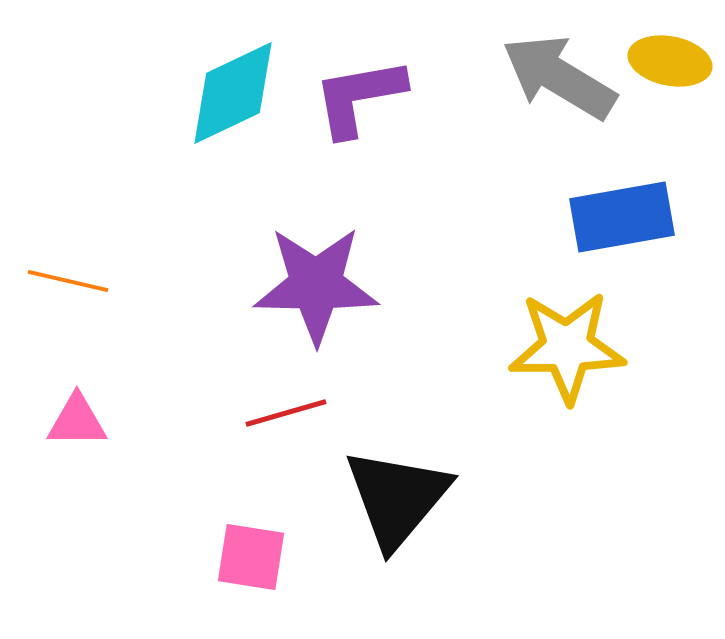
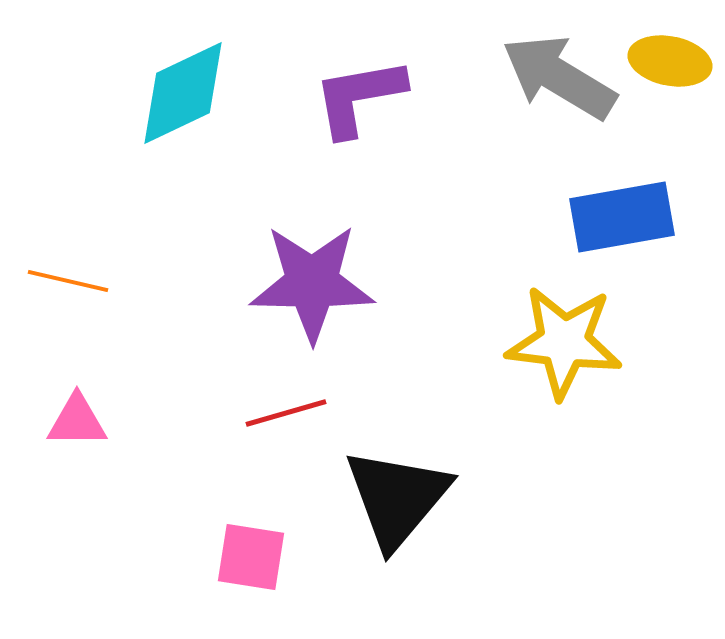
cyan diamond: moved 50 px left
purple star: moved 4 px left, 2 px up
yellow star: moved 3 px left, 5 px up; rotated 8 degrees clockwise
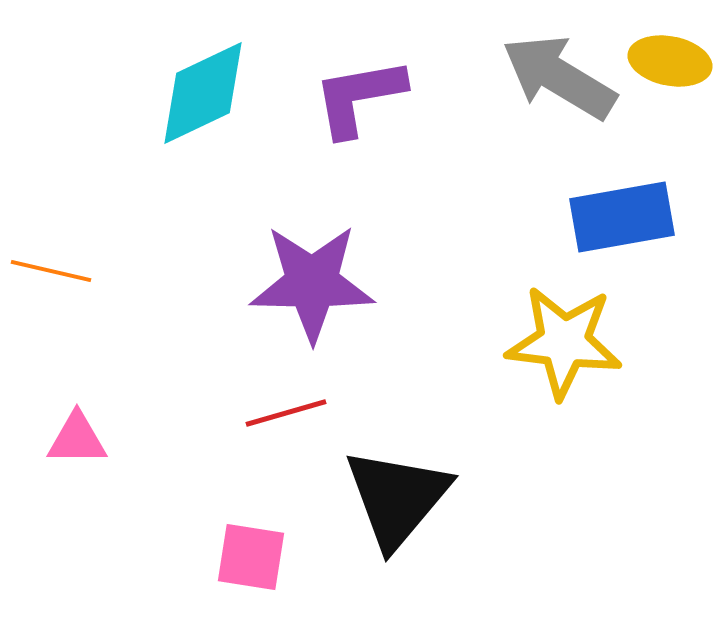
cyan diamond: moved 20 px right
orange line: moved 17 px left, 10 px up
pink triangle: moved 18 px down
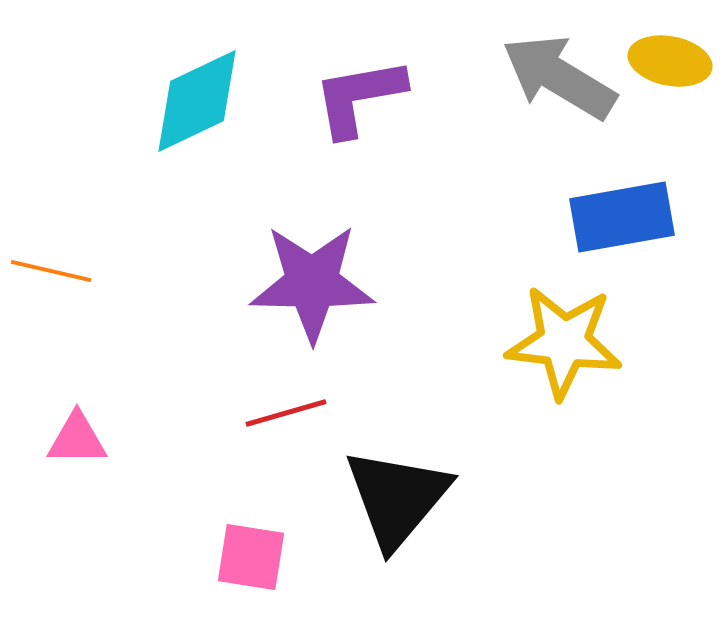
cyan diamond: moved 6 px left, 8 px down
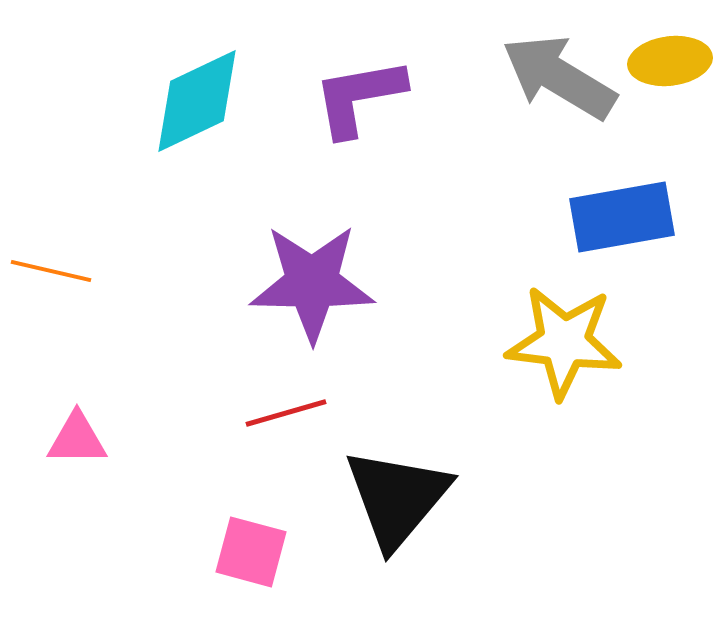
yellow ellipse: rotated 18 degrees counterclockwise
pink square: moved 5 px up; rotated 6 degrees clockwise
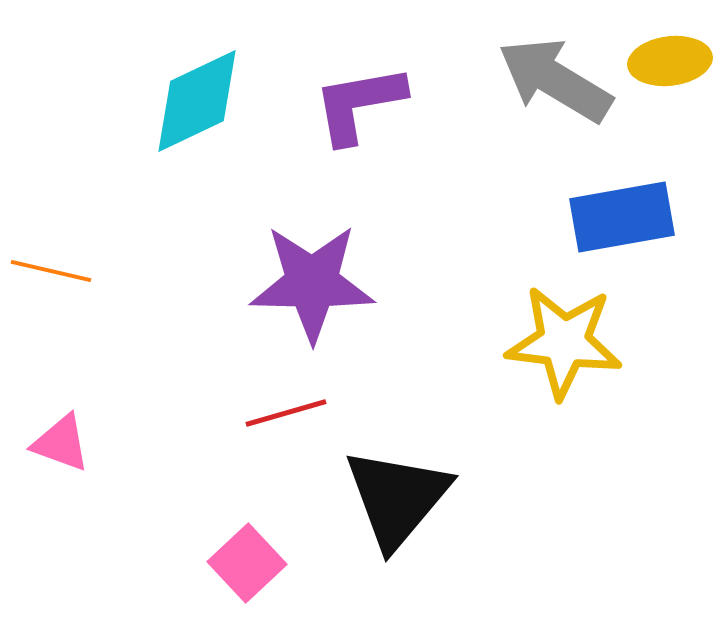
gray arrow: moved 4 px left, 3 px down
purple L-shape: moved 7 px down
pink triangle: moved 16 px left, 4 px down; rotated 20 degrees clockwise
pink square: moved 4 px left, 11 px down; rotated 32 degrees clockwise
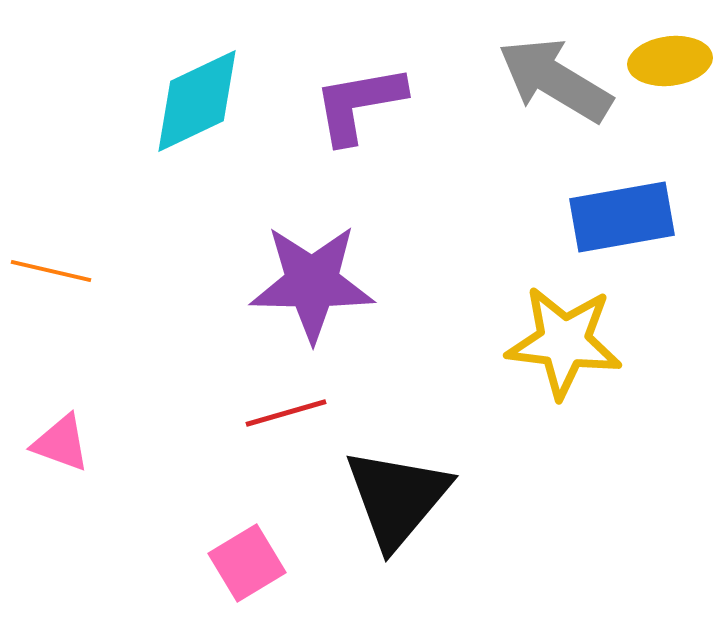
pink square: rotated 12 degrees clockwise
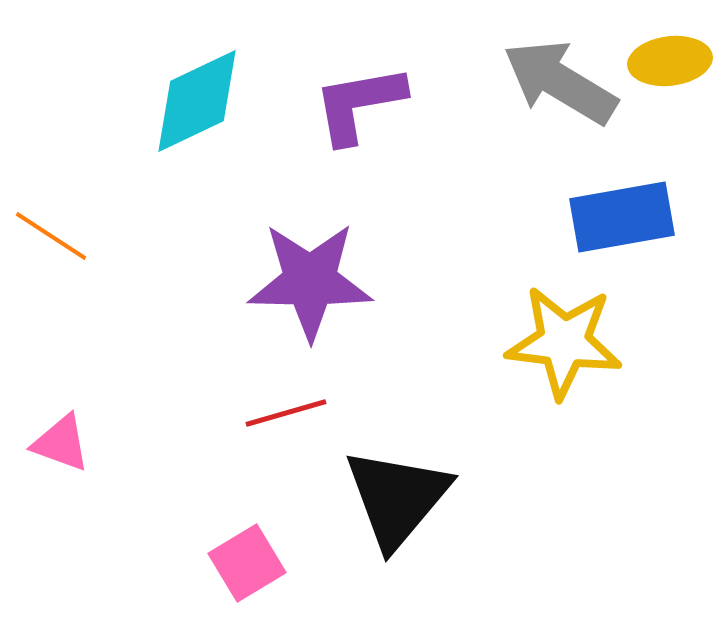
gray arrow: moved 5 px right, 2 px down
orange line: moved 35 px up; rotated 20 degrees clockwise
purple star: moved 2 px left, 2 px up
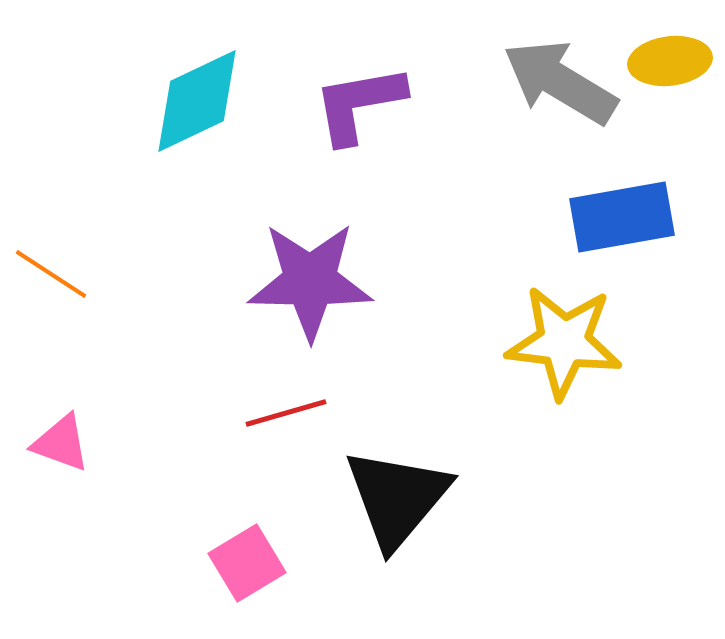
orange line: moved 38 px down
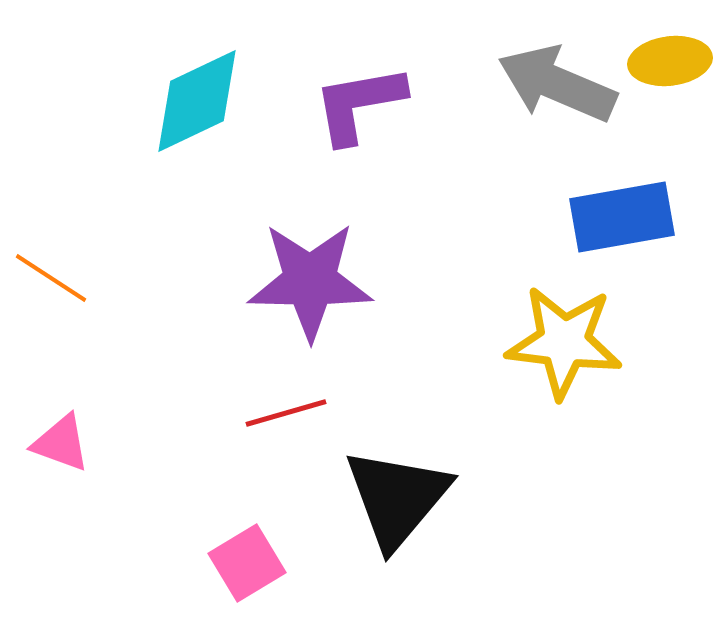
gray arrow: moved 3 px left, 2 px down; rotated 8 degrees counterclockwise
orange line: moved 4 px down
